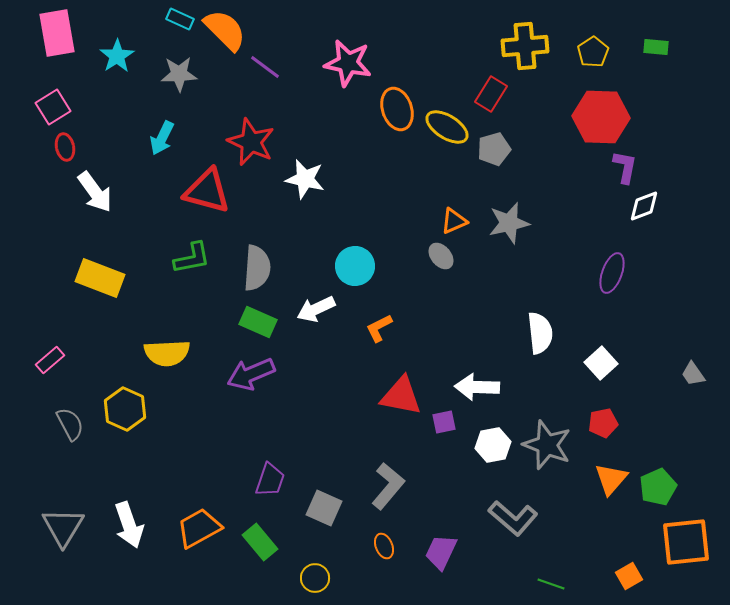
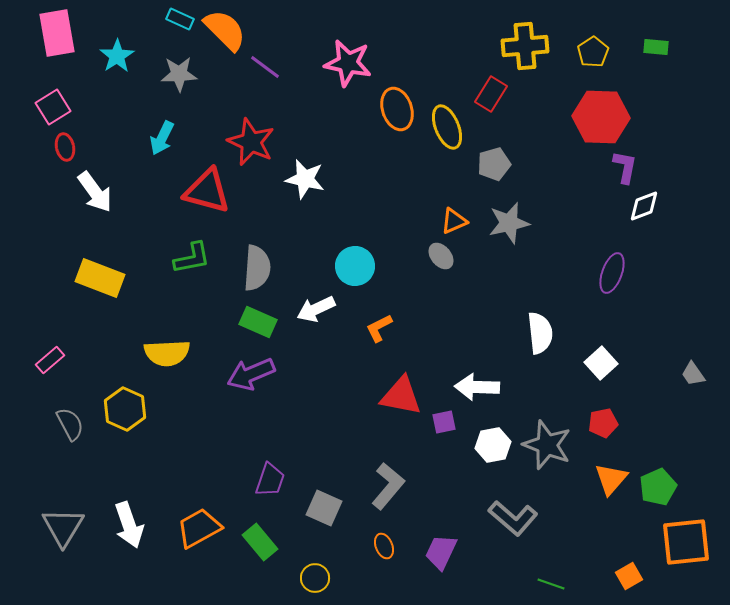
yellow ellipse at (447, 127): rotated 36 degrees clockwise
gray pentagon at (494, 149): moved 15 px down
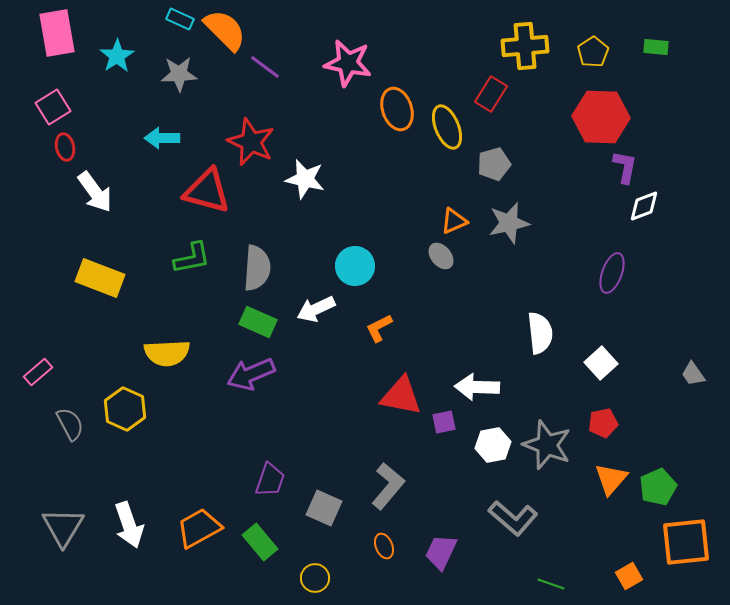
cyan arrow at (162, 138): rotated 64 degrees clockwise
pink rectangle at (50, 360): moved 12 px left, 12 px down
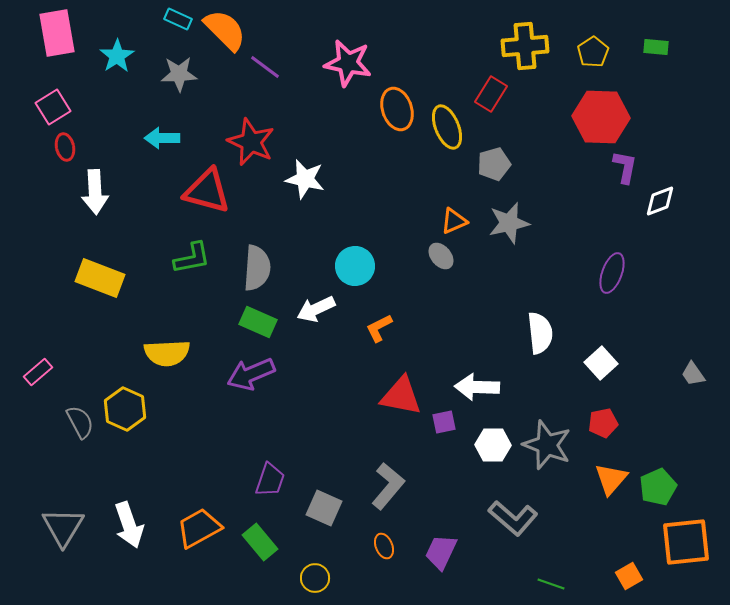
cyan rectangle at (180, 19): moved 2 px left
white arrow at (95, 192): rotated 33 degrees clockwise
white diamond at (644, 206): moved 16 px right, 5 px up
gray semicircle at (70, 424): moved 10 px right, 2 px up
white hexagon at (493, 445): rotated 12 degrees clockwise
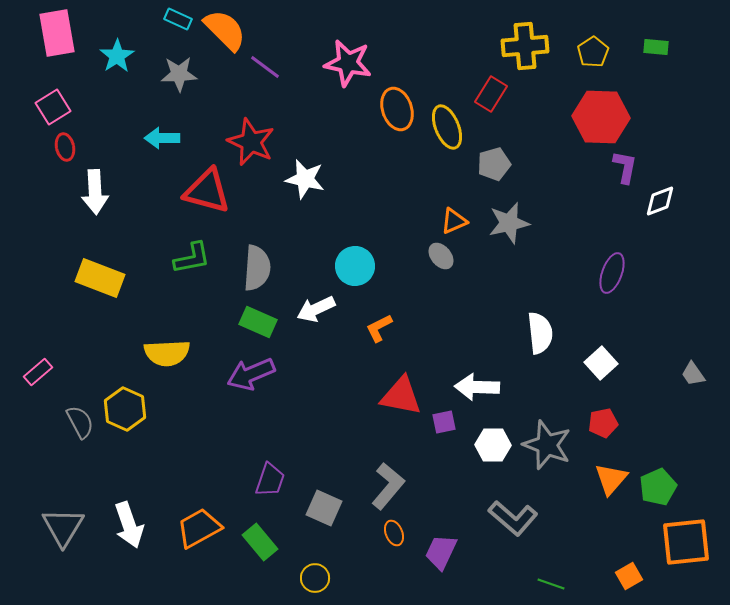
orange ellipse at (384, 546): moved 10 px right, 13 px up
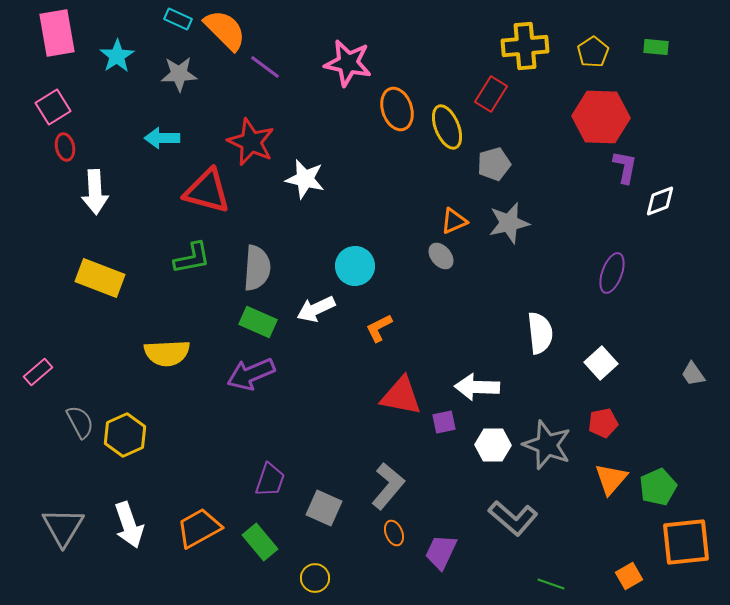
yellow hexagon at (125, 409): moved 26 px down; rotated 12 degrees clockwise
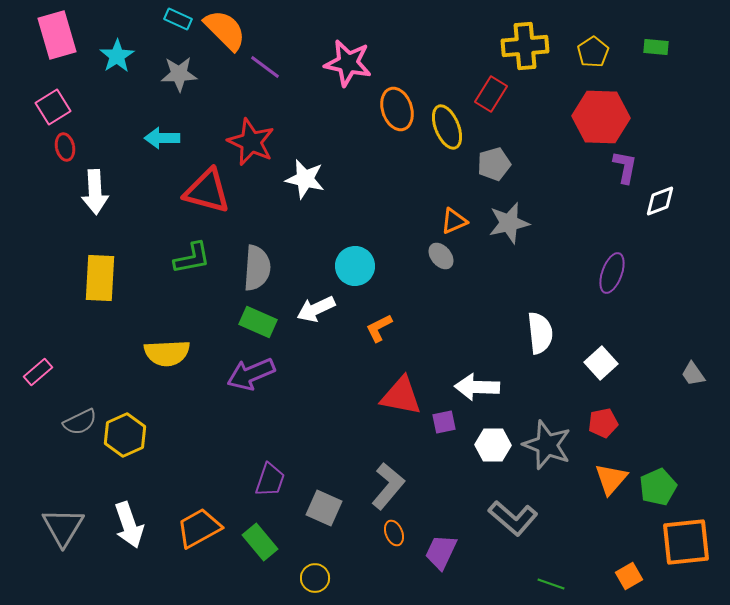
pink rectangle at (57, 33): moved 2 px down; rotated 6 degrees counterclockwise
yellow rectangle at (100, 278): rotated 72 degrees clockwise
gray semicircle at (80, 422): rotated 92 degrees clockwise
